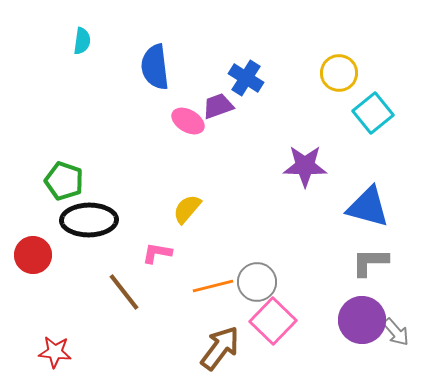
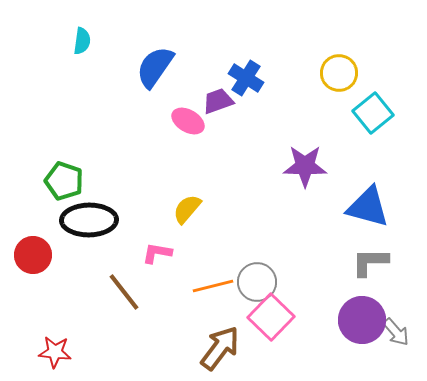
blue semicircle: rotated 42 degrees clockwise
purple trapezoid: moved 5 px up
pink square: moved 2 px left, 4 px up
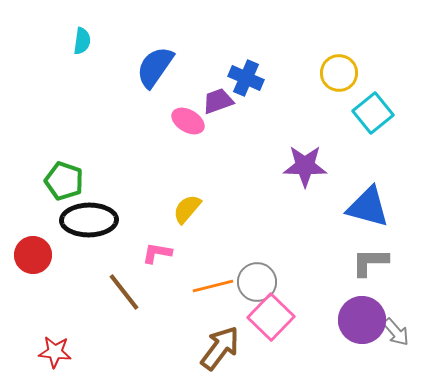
blue cross: rotated 8 degrees counterclockwise
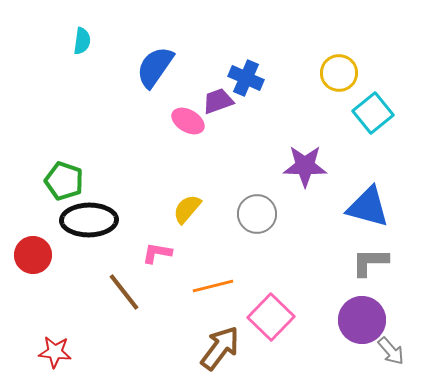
gray circle: moved 68 px up
gray arrow: moved 5 px left, 19 px down
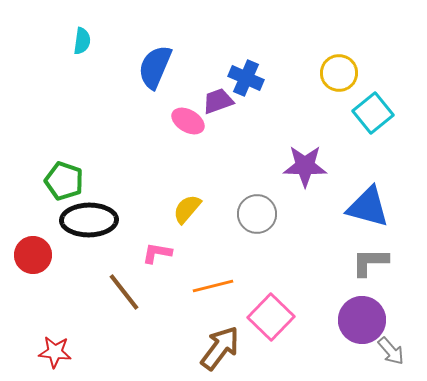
blue semicircle: rotated 12 degrees counterclockwise
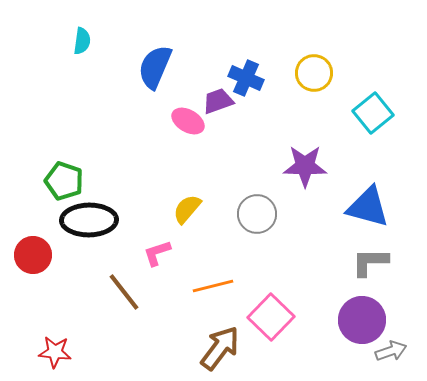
yellow circle: moved 25 px left
pink L-shape: rotated 28 degrees counterclockwise
gray arrow: rotated 68 degrees counterclockwise
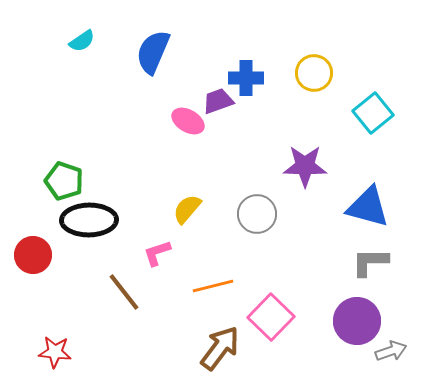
cyan semicircle: rotated 48 degrees clockwise
blue semicircle: moved 2 px left, 15 px up
blue cross: rotated 24 degrees counterclockwise
purple circle: moved 5 px left, 1 px down
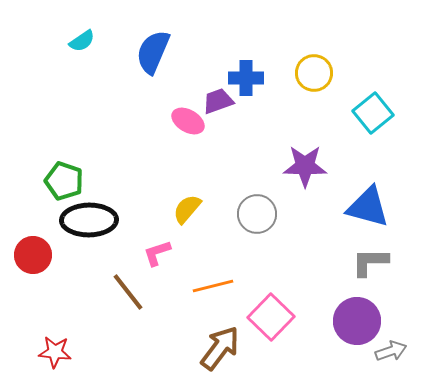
brown line: moved 4 px right
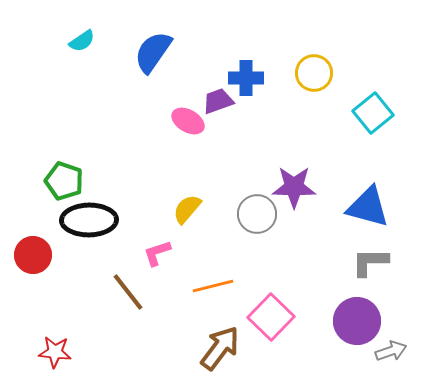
blue semicircle: rotated 12 degrees clockwise
purple star: moved 11 px left, 21 px down
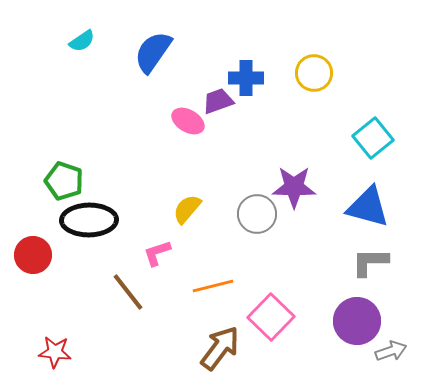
cyan square: moved 25 px down
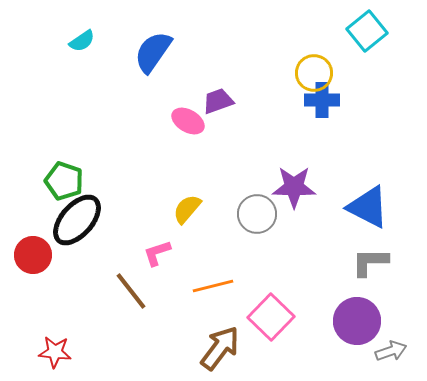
blue cross: moved 76 px right, 22 px down
cyan square: moved 6 px left, 107 px up
blue triangle: rotated 12 degrees clockwise
black ellipse: moved 12 px left; rotated 48 degrees counterclockwise
brown line: moved 3 px right, 1 px up
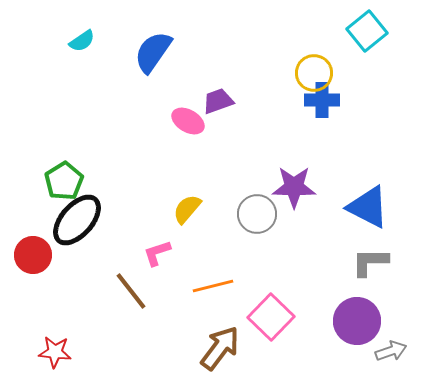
green pentagon: rotated 21 degrees clockwise
